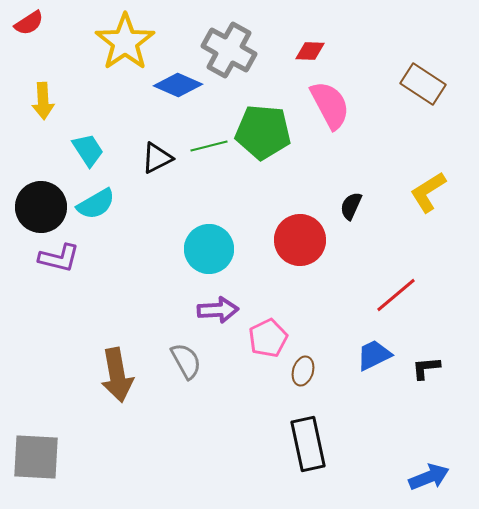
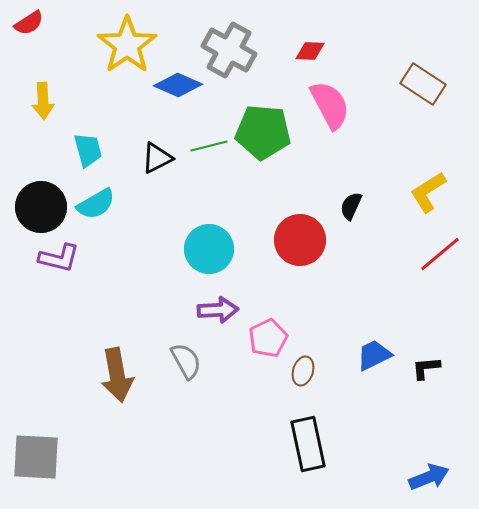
yellow star: moved 2 px right, 3 px down
cyan trapezoid: rotated 18 degrees clockwise
red line: moved 44 px right, 41 px up
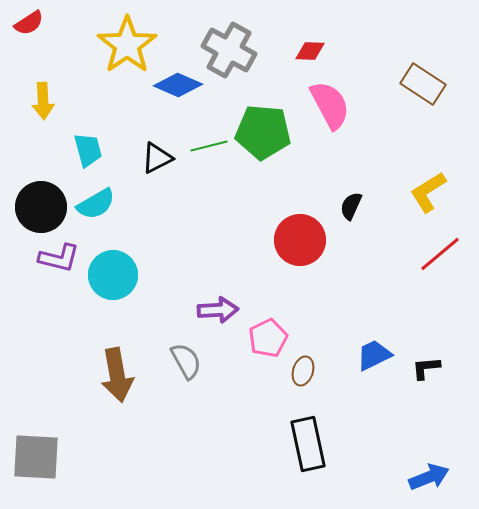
cyan circle: moved 96 px left, 26 px down
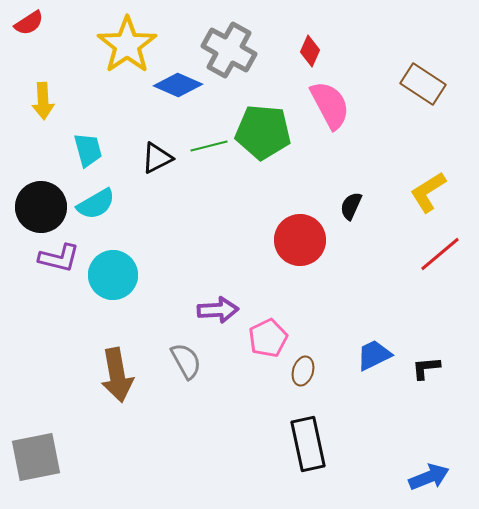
red diamond: rotated 68 degrees counterclockwise
gray square: rotated 14 degrees counterclockwise
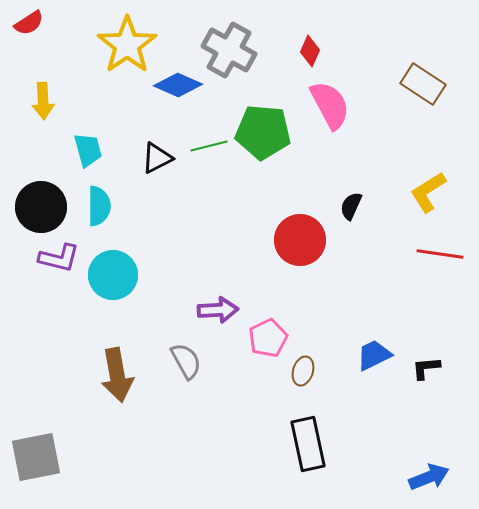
cyan semicircle: moved 3 px right, 2 px down; rotated 60 degrees counterclockwise
red line: rotated 48 degrees clockwise
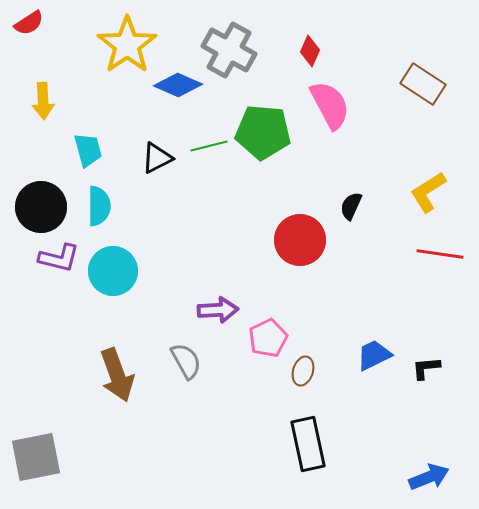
cyan circle: moved 4 px up
brown arrow: rotated 10 degrees counterclockwise
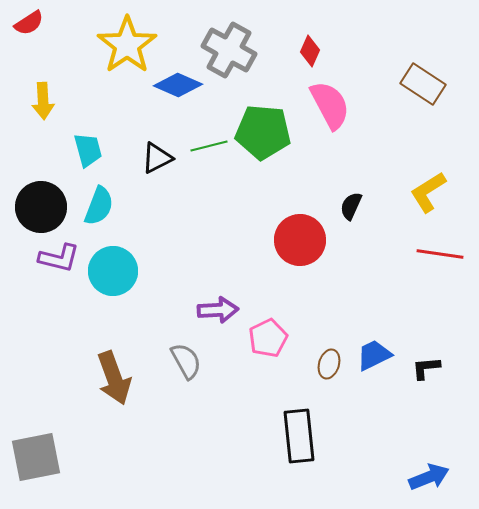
cyan semicircle: rotated 21 degrees clockwise
brown ellipse: moved 26 px right, 7 px up
brown arrow: moved 3 px left, 3 px down
black rectangle: moved 9 px left, 8 px up; rotated 6 degrees clockwise
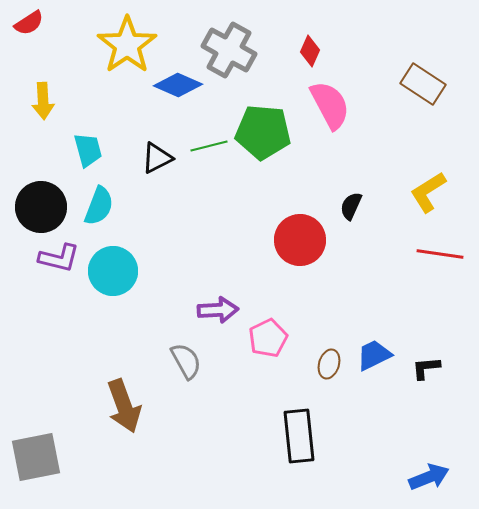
brown arrow: moved 10 px right, 28 px down
